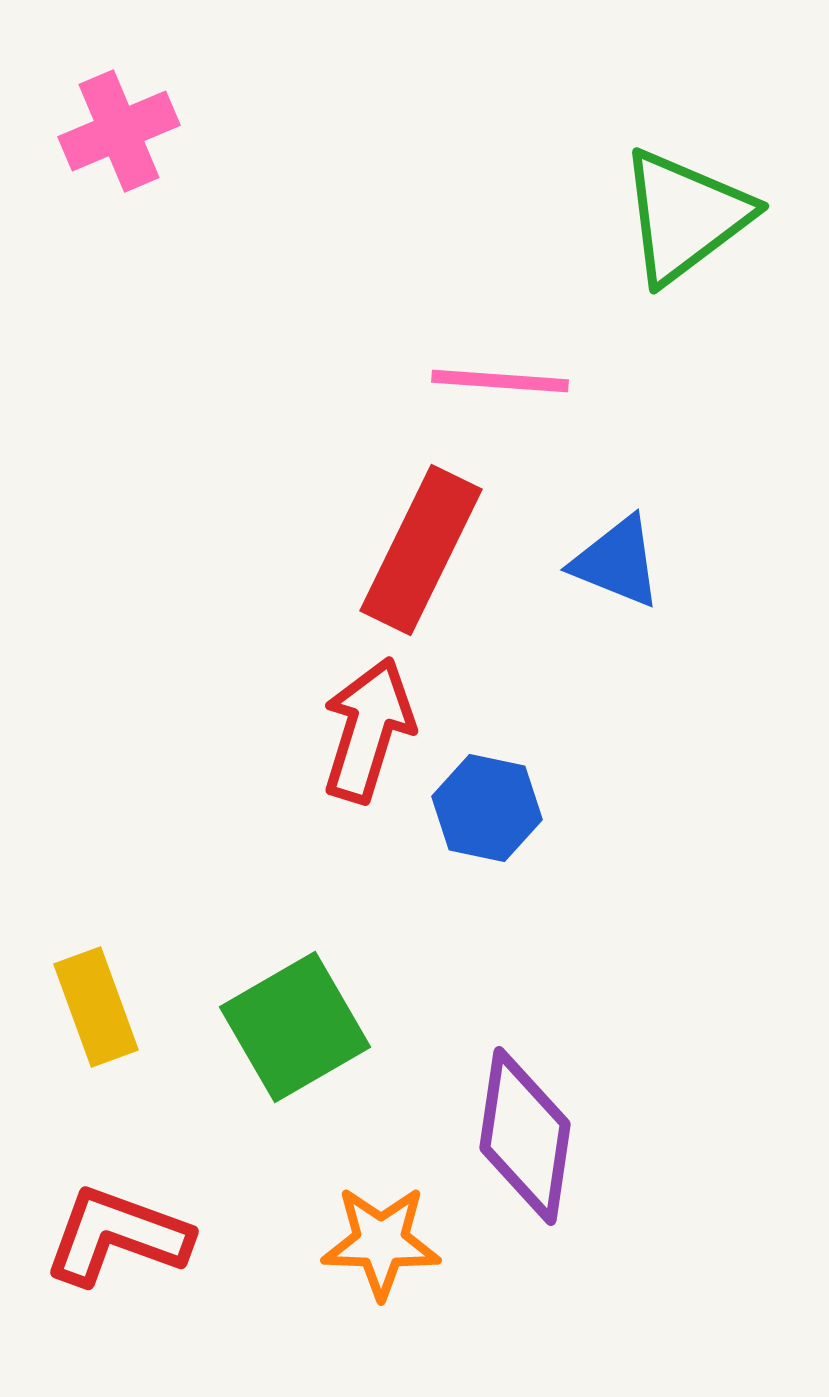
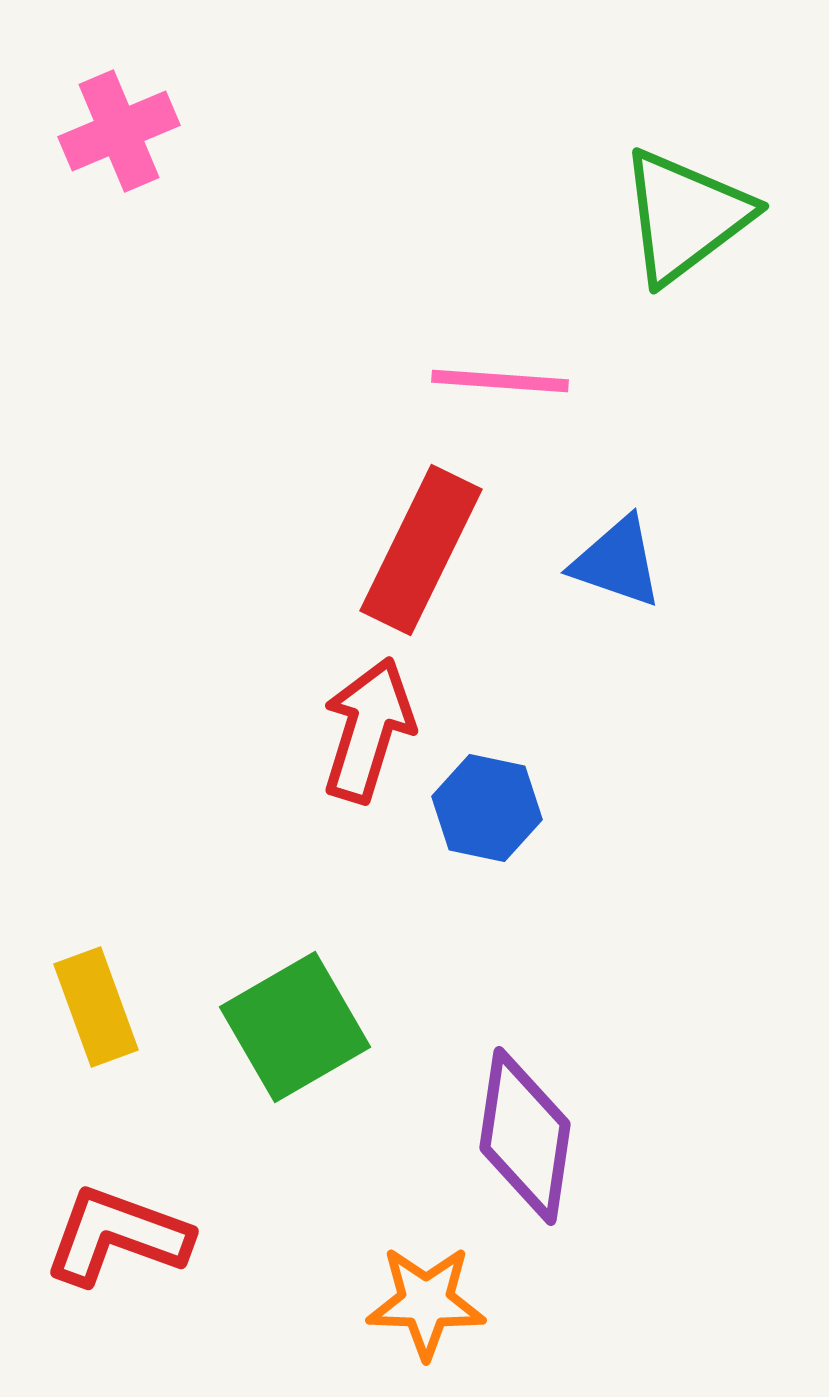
blue triangle: rotated 3 degrees counterclockwise
orange star: moved 45 px right, 60 px down
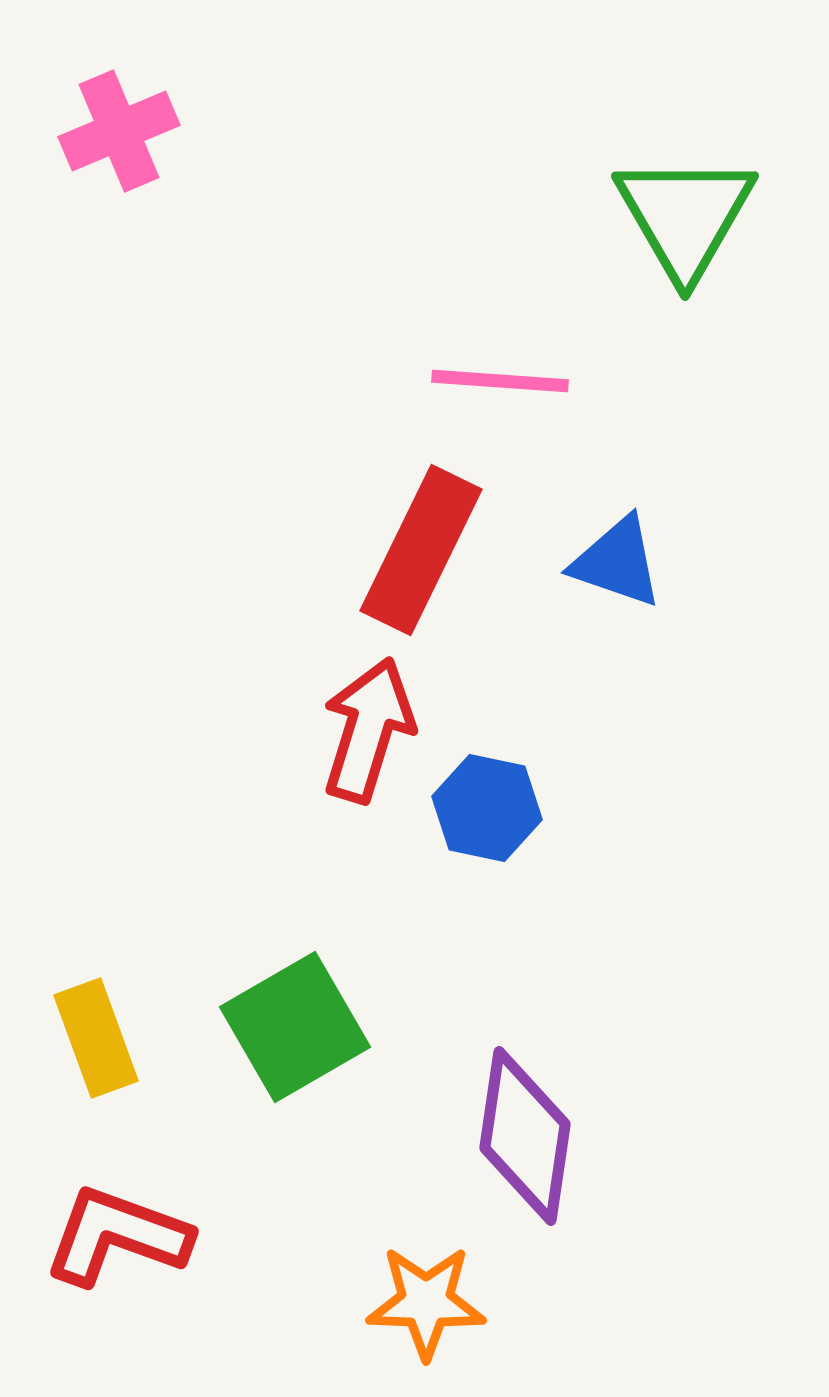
green triangle: rotated 23 degrees counterclockwise
yellow rectangle: moved 31 px down
